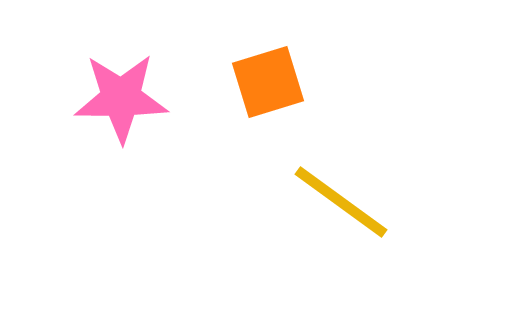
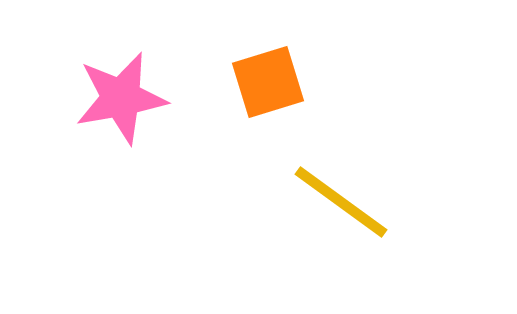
pink star: rotated 10 degrees counterclockwise
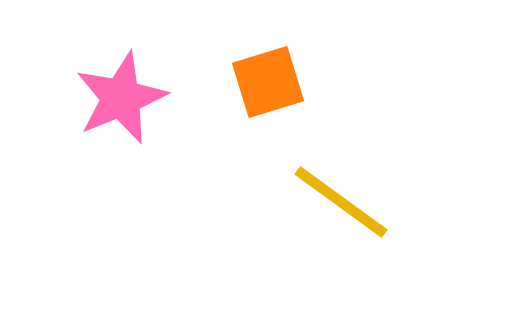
pink star: rotated 12 degrees counterclockwise
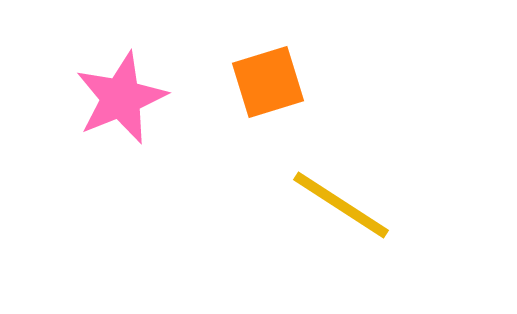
yellow line: moved 3 px down; rotated 3 degrees counterclockwise
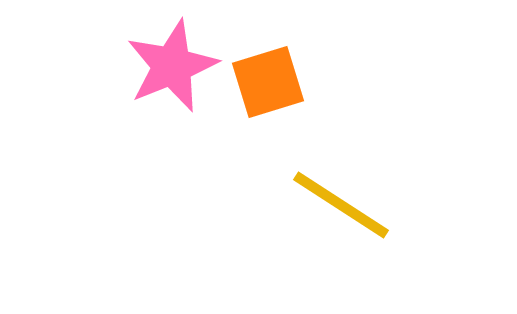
pink star: moved 51 px right, 32 px up
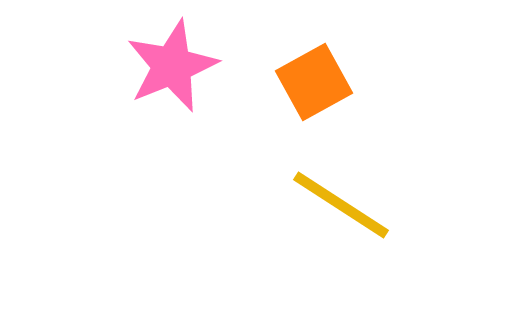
orange square: moved 46 px right; rotated 12 degrees counterclockwise
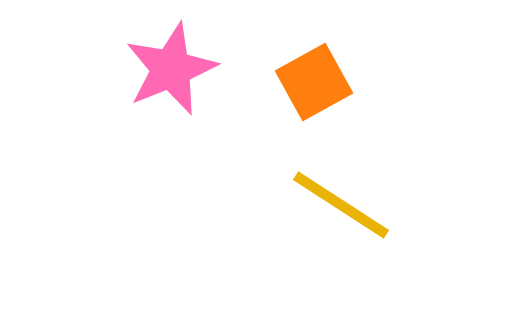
pink star: moved 1 px left, 3 px down
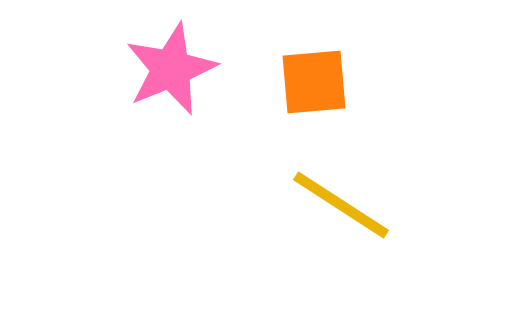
orange square: rotated 24 degrees clockwise
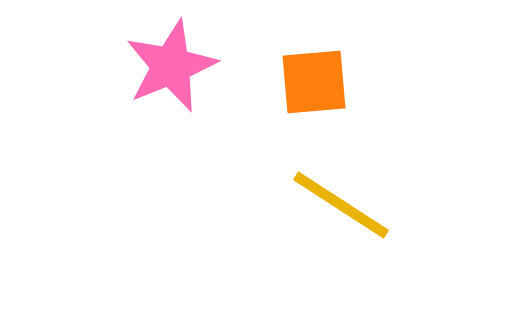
pink star: moved 3 px up
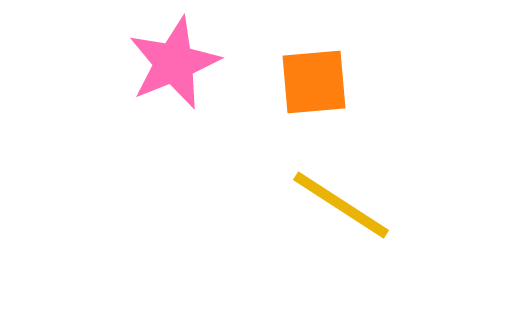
pink star: moved 3 px right, 3 px up
